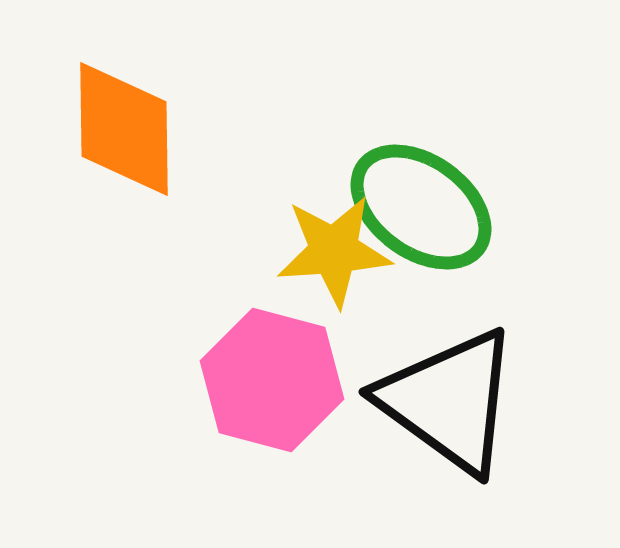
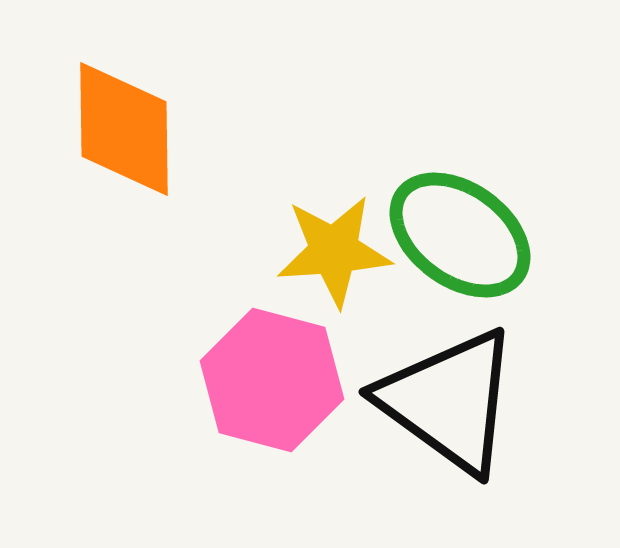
green ellipse: moved 39 px right, 28 px down
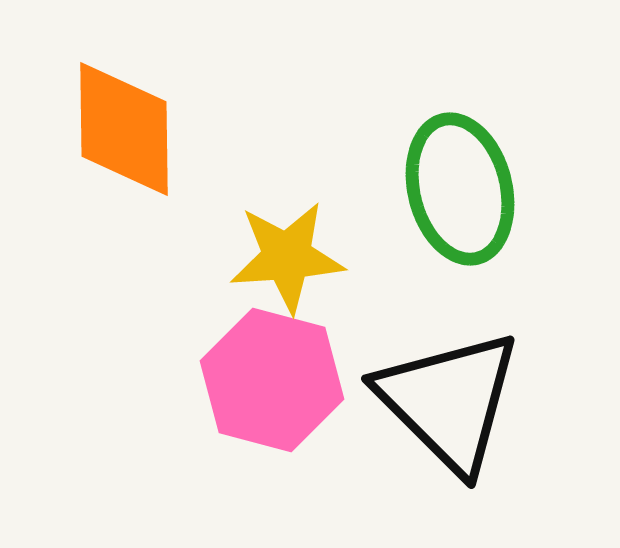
green ellipse: moved 46 px up; rotated 40 degrees clockwise
yellow star: moved 47 px left, 6 px down
black triangle: rotated 9 degrees clockwise
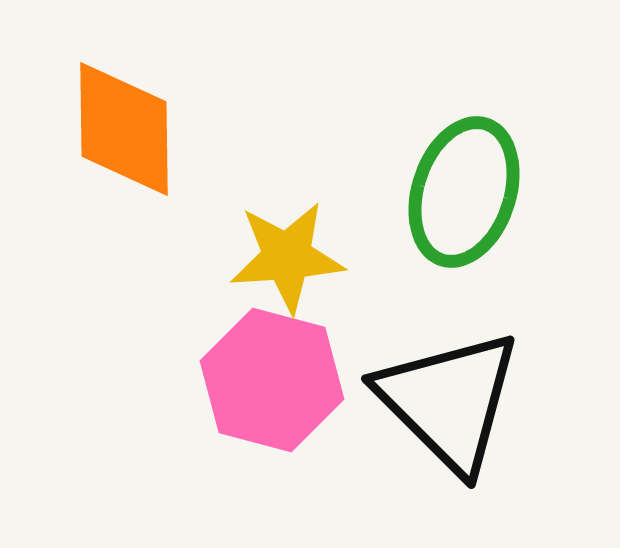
green ellipse: moved 4 px right, 3 px down; rotated 32 degrees clockwise
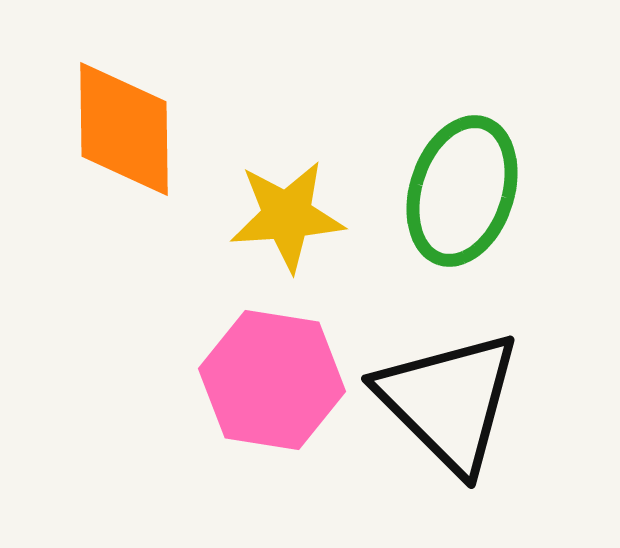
green ellipse: moved 2 px left, 1 px up
yellow star: moved 41 px up
pink hexagon: rotated 6 degrees counterclockwise
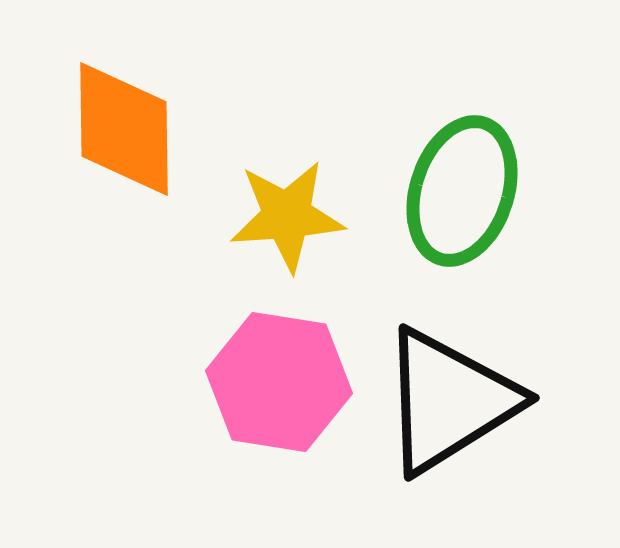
pink hexagon: moved 7 px right, 2 px down
black triangle: rotated 43 degrees clockwise
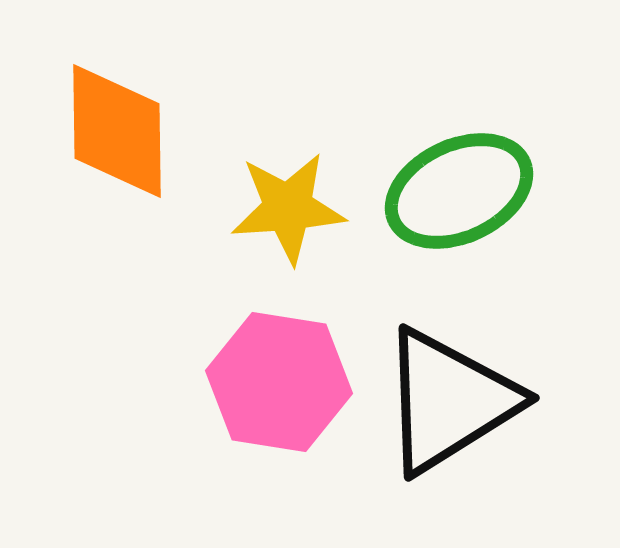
orange diamond: moved 7 px left, 2 px down
green ellipse: moved 3 px left; rotated 47 degrees clockwise
yellow star: moved 1 px right, 8 px up
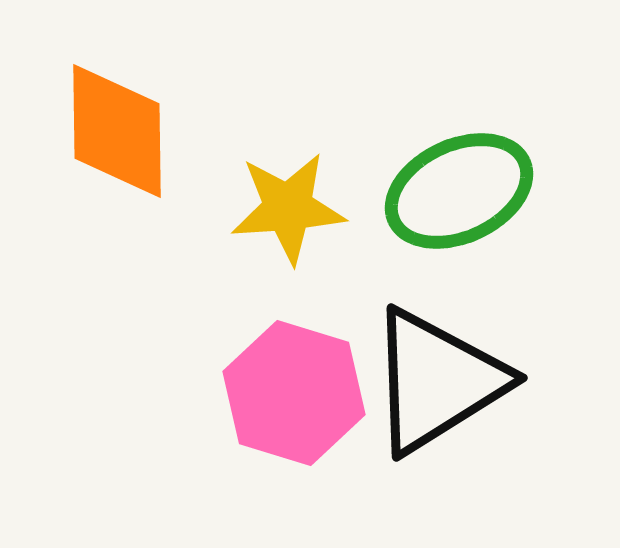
pink hexagon: moved 15 px right, 11 px down; rotated 8 degrees clockwise
black triangle: moved 12 px left, 20 px up
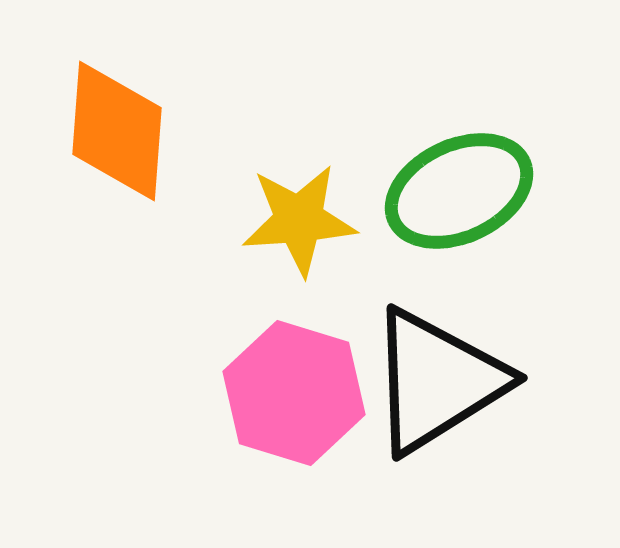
orange diamond: rotated 5 degrees clockwise
yellow star: moved 11 px right, 12 px down
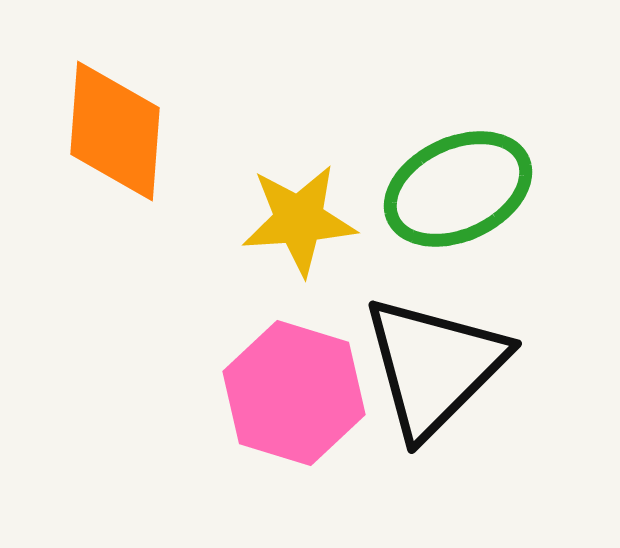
orange diamond: moved 2 px left
green ellipse: moved 1 px left, 2 px up
black triangle: moved 3 px left, 15 px up; rotated 13 degrees counterclockwise
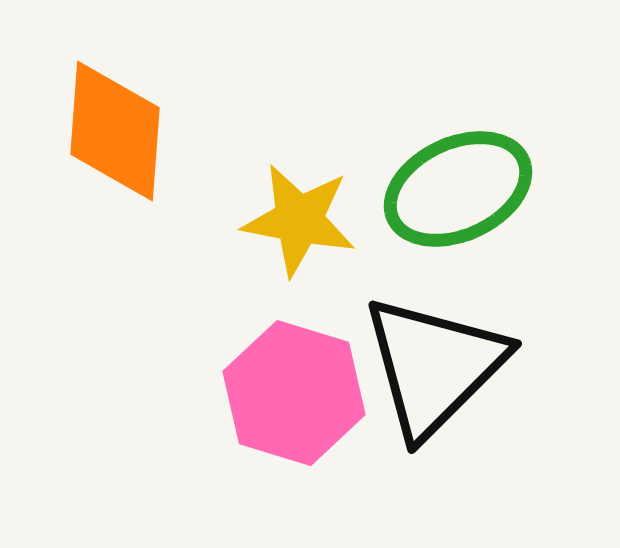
yellow star: rotated 15 degrees clockwise
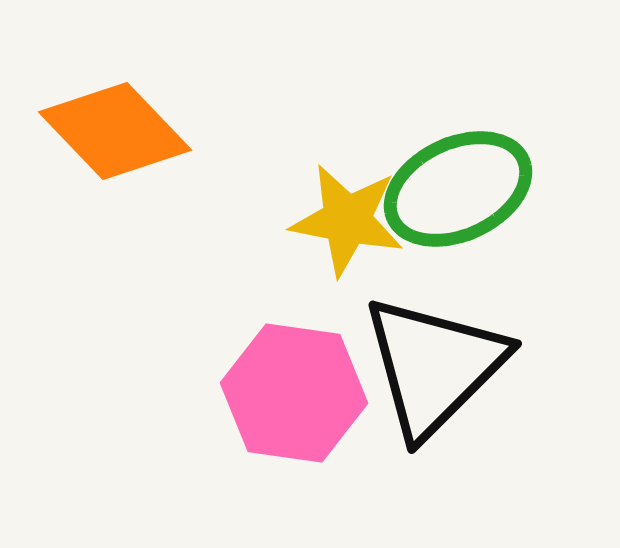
orange diamond: rotated 48 degrees counterclockwise
yellow star: moved 48 px right
pink hexagon: rotated 9 degrees counterclockwise
